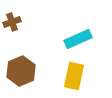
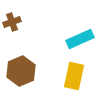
cyan rectangle: moved 2 px right
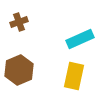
brown cross: moved 7 px right
brown hexagon: moved 2 px left, 1 px up
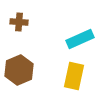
brown cross: rotated 24 degrees clockwise
